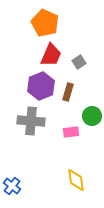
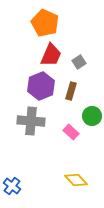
brown rectangle: moved 3 px right, 1 px up
pink rectangle: rotated 49 degrees clockwise
yellow diamond: rotated 35 degrees counterclockwise
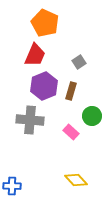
red trapezoid: moved 16 px left
purple hexagon: moved 3 px right
gray cross: moved 1 px left, 1 px up
blue cross: rotated 36 degrees counterclockwise
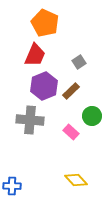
brown rectangle: rotated 30 degrees clockwise
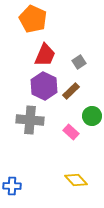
orange pentagon: moved 12 px left, 4 px up
red trapezoid: moved 10 px right
purple hexagon: rotated 12 degrees counterclockwise
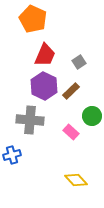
blue cross: moved 31 px up; rotated 18 degrees counterclockwise
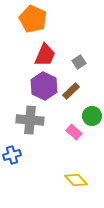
pink rectangle: moved 3 px right
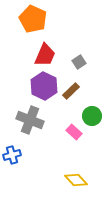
gray cross: rotated 16 degrees clockwise
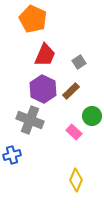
purple hexagon: moved 1 px left, 3 px down
yellow diamond: rotated 65 degrees clockwise
